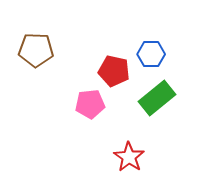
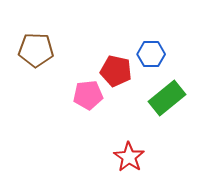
red pentagon: moved 2 px right
green rectangle: moved 10 px right
pink pentagon: moved 2 px left, 9 px up
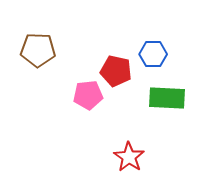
brown pentagon: moved 2 px right
blue hexagon: moved 2 px right
green rectangle: rotated 42 degrees clockwise
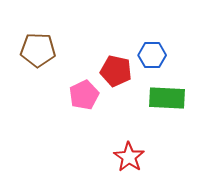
blue hexagon: moved 1 px left, 1 px down
pink pentagon: moved 4 px left; rotated 20 degrees counterclockwise
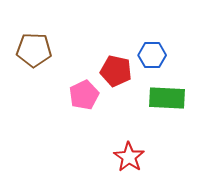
brown pentagon: moved 4 px left
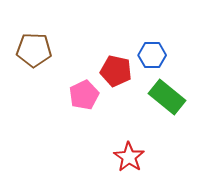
green rectangle: moved 1 px up; rotated 36 degrees clockwise
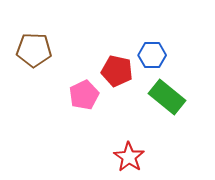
red pentagon: moved 1 px right
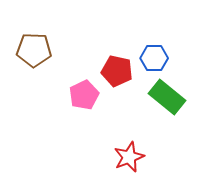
blue hexagon: moved 2 px right, 3 px down
red star: rotated 16 degrees clockwise
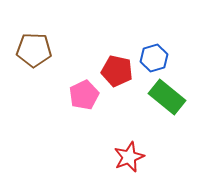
blue hexagon: rotated 16 degrees counterclockwise
